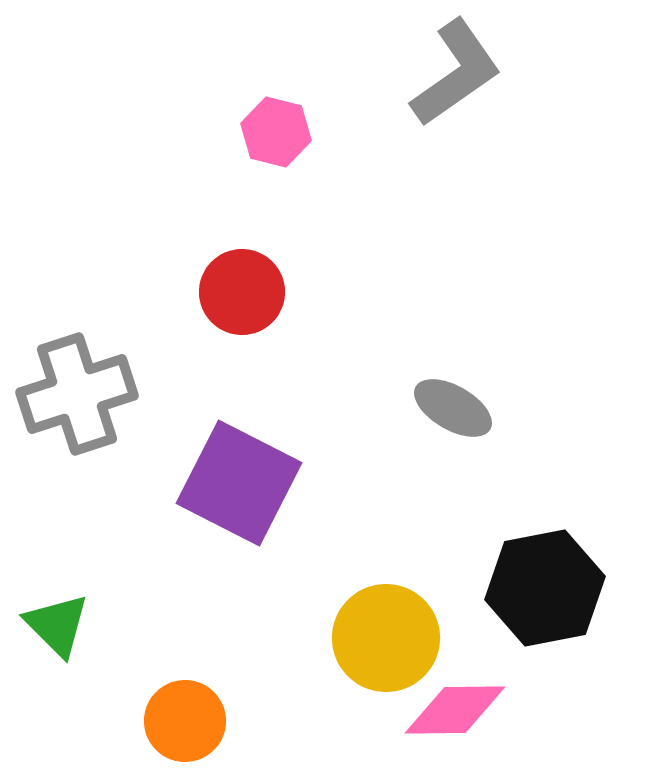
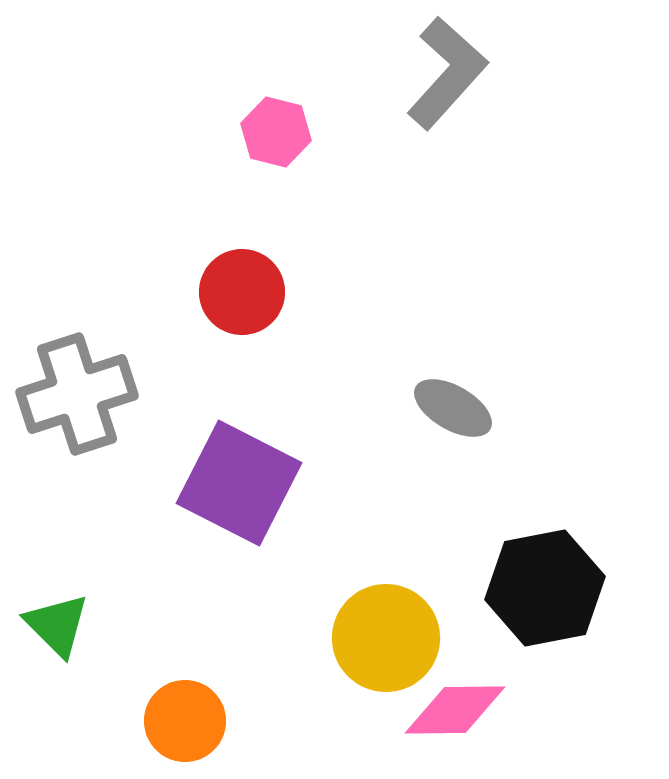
gray L-shape: moved 9 px left; rotated 13 degrees counterclockwise
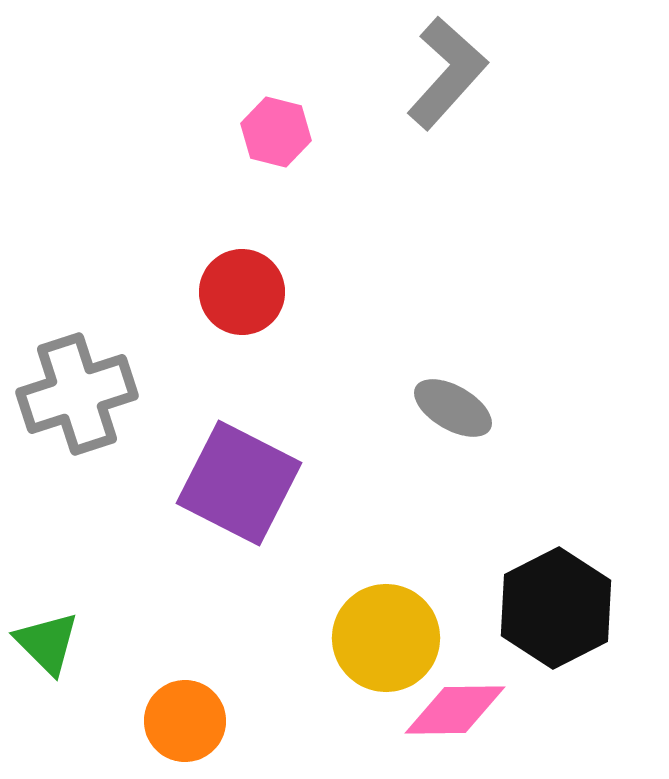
black hexagon: moved 11 px right, 20 px down; rotated 16 degrees counterclockwise
green triangle: moved 10 px left, 18 px down
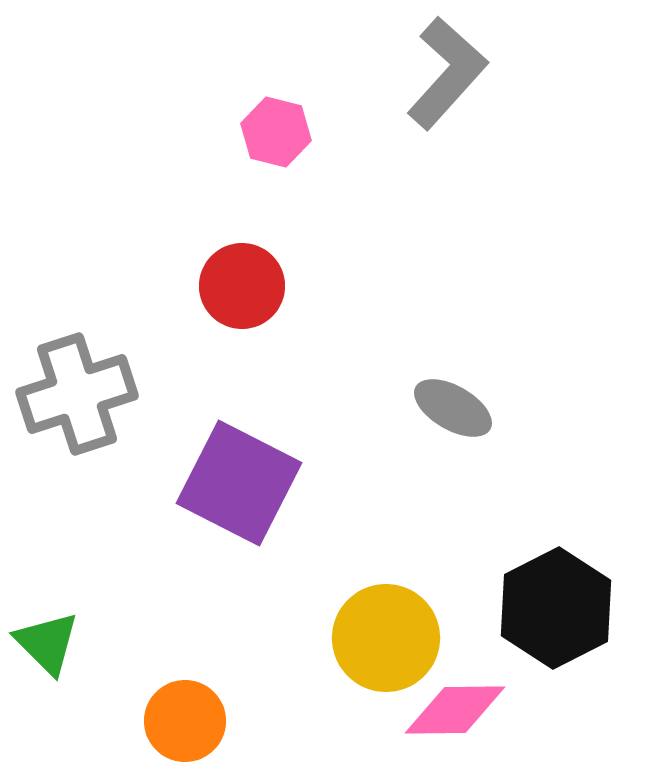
red circle: moved 6 px up
